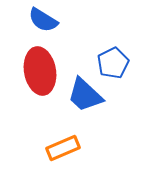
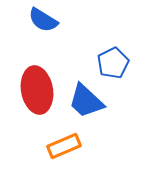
red ellipse: moved 3 px left, 19 px down
blue trapezoid: moved 1 px right, 6 px down
orange rectangle: moved 1 px right, 2 px up
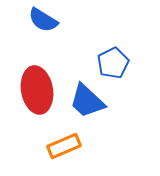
blue trapezoid: moved 1 px right
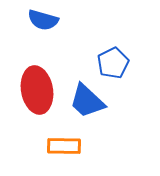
blue semicircle: rotated 16 degrees counterclockwise
orange rectangle: rotated 24 degrees clockwise
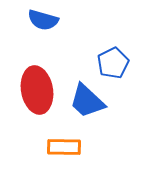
orange rectangle: moved 1 px down
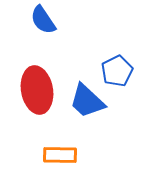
blue semicircle: rotated 40 degrees clockwise
blue pentagon: moved 4 px right, 8 px down
orange rectangle: moved 4 px left, 8 px down
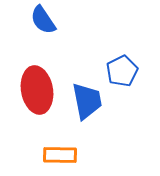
blue pentagon: moved 5 px right
blue trapezoid: rotated 144 degrees counterclockwise
